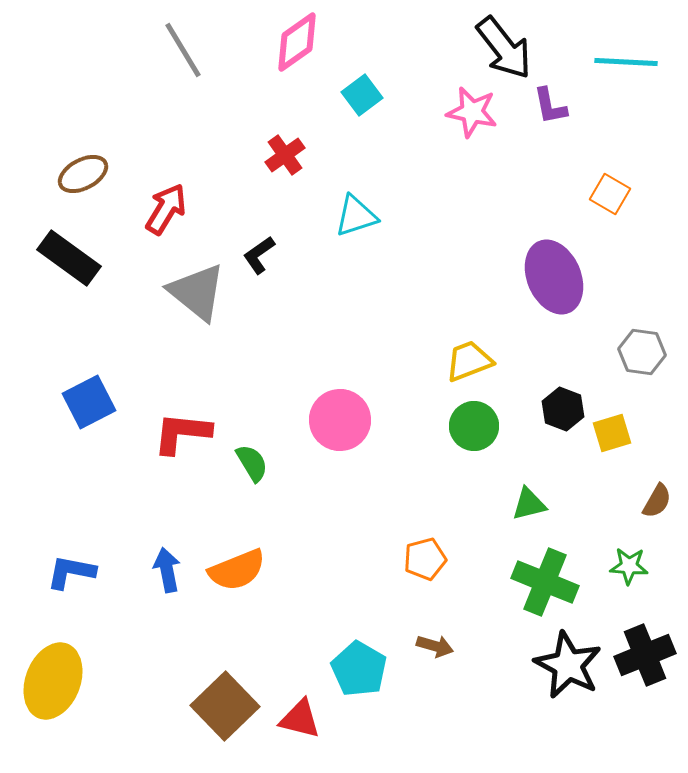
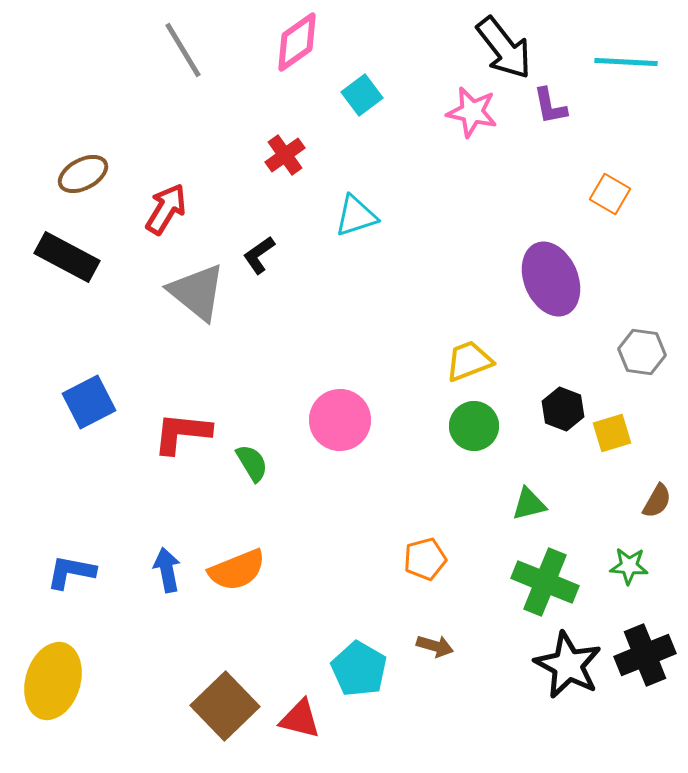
black rectangle: moved 2 px left, 1 px up; rotated 8 degrees counterclockwise
purple ellipse: moved 3 px left, 2 px down
yellow ellipse: rotated 4 degrees counterclockwise
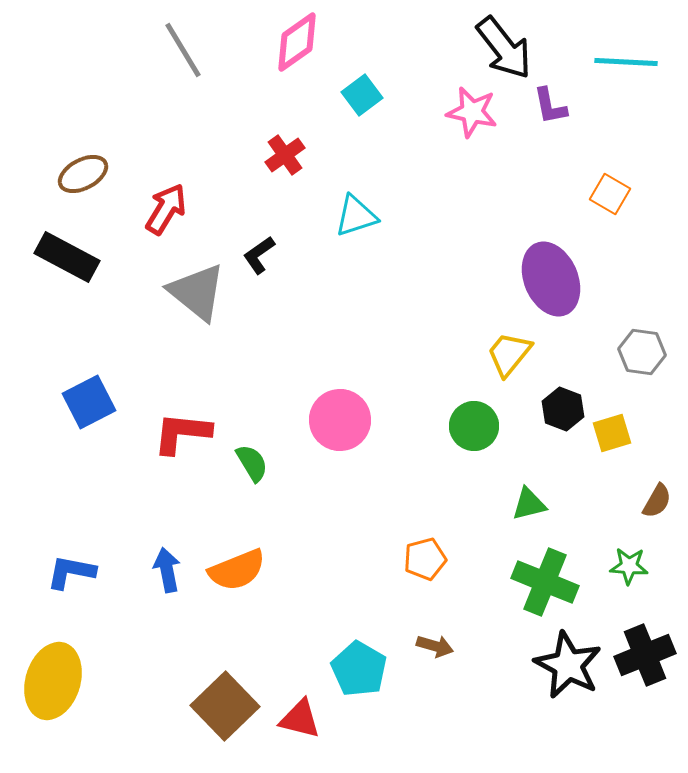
yellow trapezoid: moved 40 px right, 7 px up; rotated 30 degrees counterclockwise
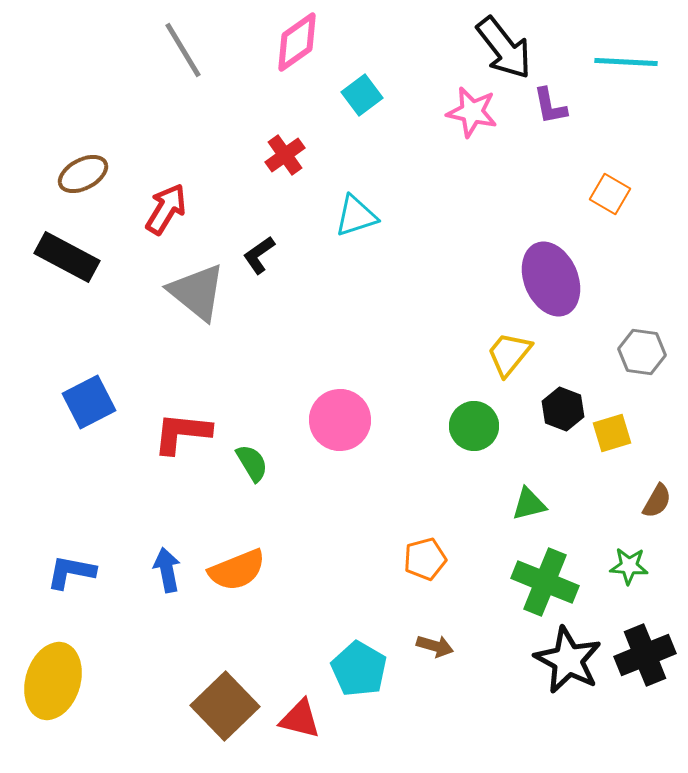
black star: moved 5 px up
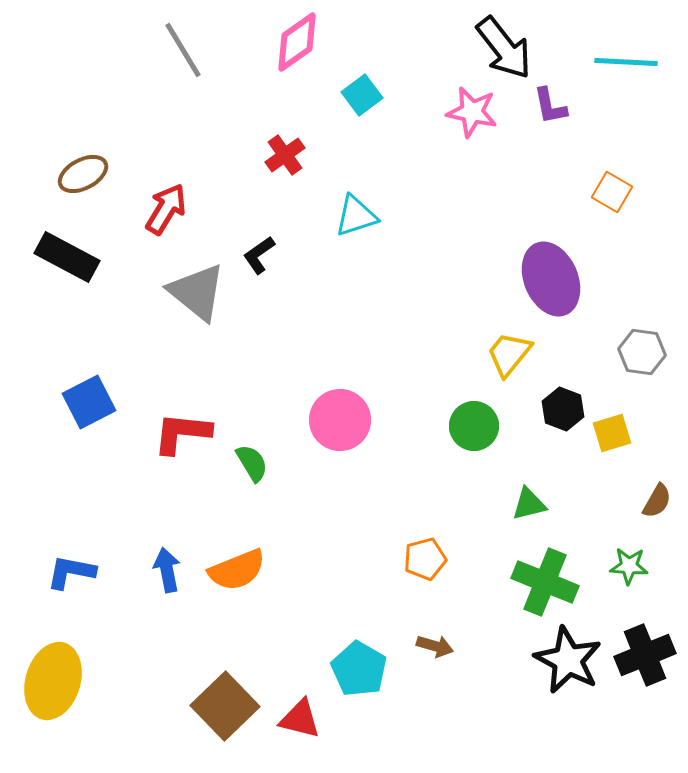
orange square: moved 2 px right, 2 px up
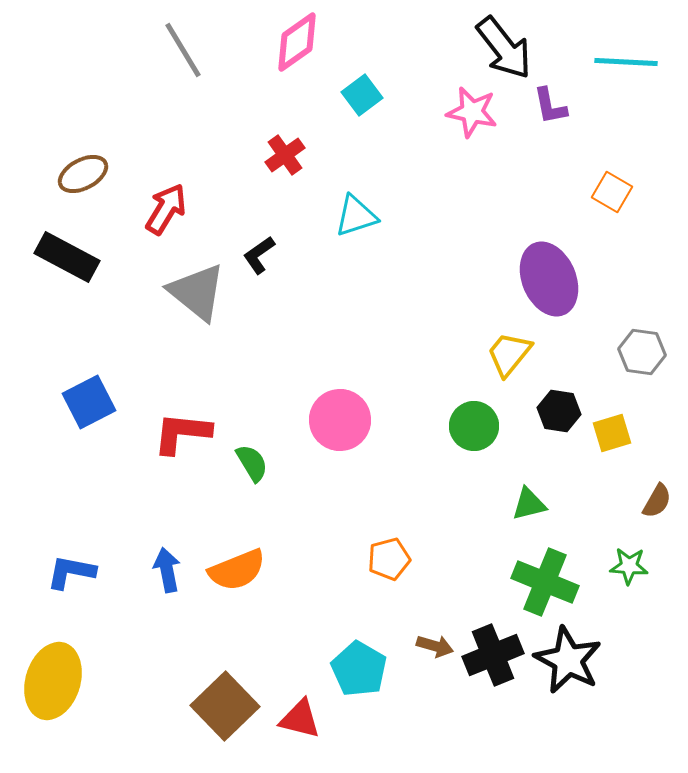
purple ellipse: moved 2 px left
black hexagon: moved 4 px left, 2 px down; rotated 12 degrees counterclockwise
orange pentagon: moved 36 px left
black cross: moved 152 px left
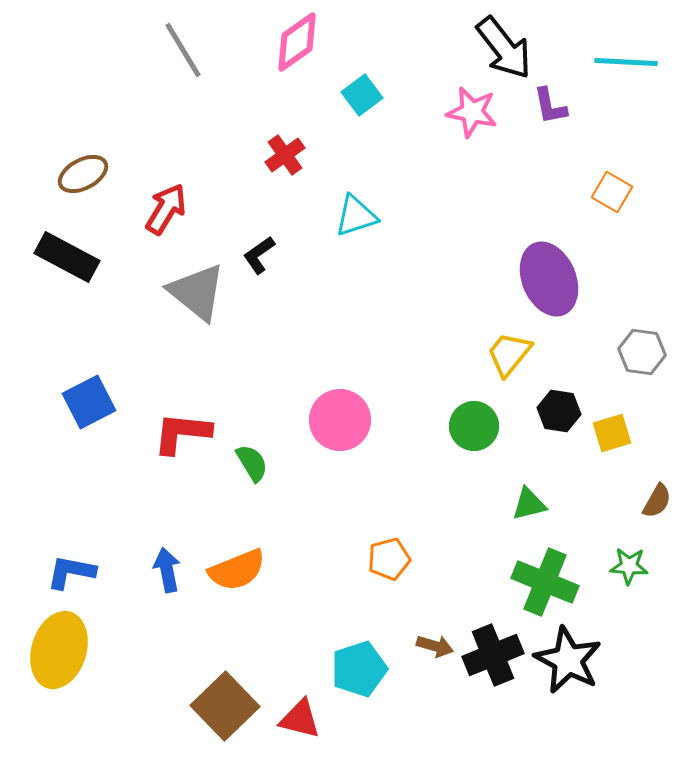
cyan pentagon: rotated 24 degrees clockwise
yellow ellipse: moved 6 px right, 31 px up
